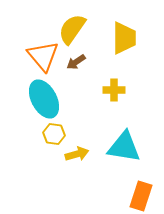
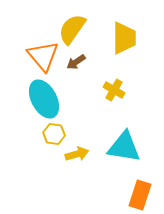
yellow cross: rotated 30 degrees clockwise
orange rectangle: moved 1 px left, 1 px up
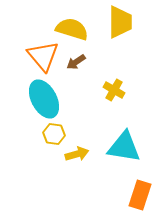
yellow semicircle: rotated 72 degrees clockwise
yellow trapezoid: moved 4 px left, 16 px up
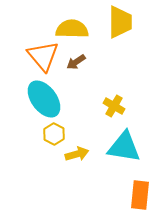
yellow semicircle: rotated 16 degrees counterclockwise
yellow cross: moved 16 px down
cyan ellipse: rotated 9 degrees counterclockwise
yellow hexagon: rotated 20 degrees clockwise
orange rectangle: rotated 12 degrees counterclockwise
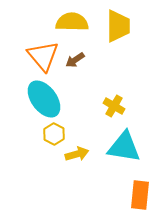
yellow trapezoid: moved 2 px left, 4 px down
yellow semicircle: moved 7 px up
brown arrow: moved 1 px left, 2 px up
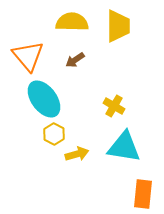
orange triangle: moved 15 px left
orange rectangle: moved 3 px right, 1 px up
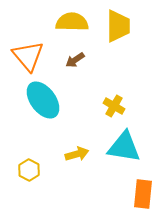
cyan ellipse: moved 1 px left, 1 px down
yellow hexagon: moved 25 px left, 36 px down
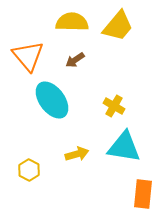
yellow trapezoid: rotated 40 degrees clockwise
cyan ellipse: moved 9 px right
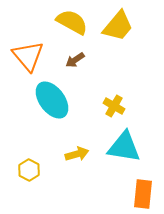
yellow semicircle: rotated 28 degrees clockwise
